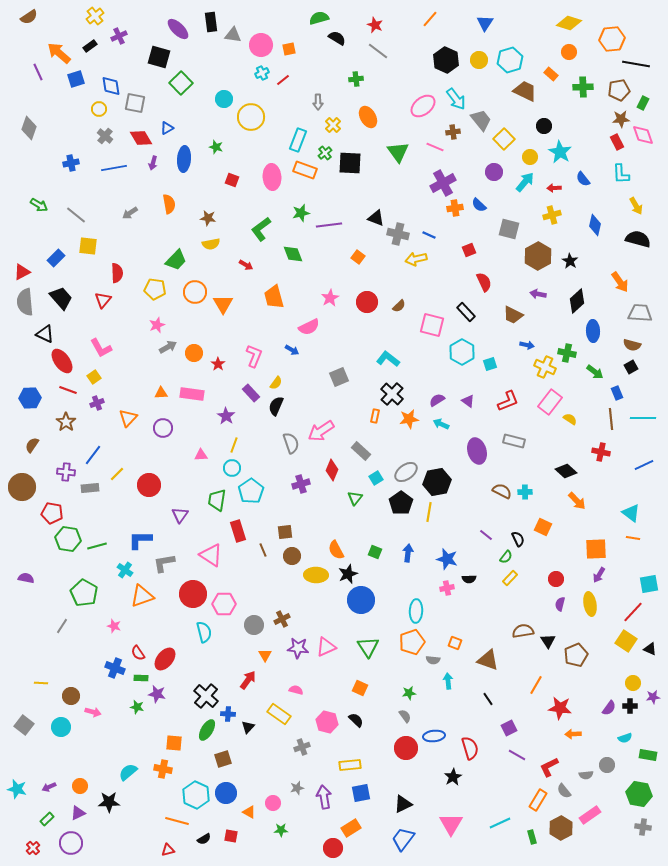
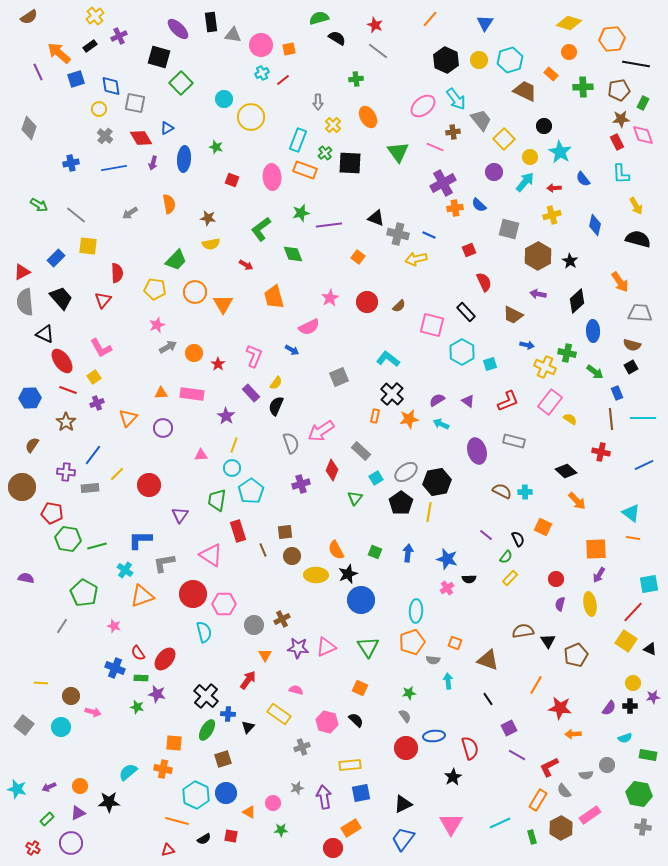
pink cross at (447, 588): rotated 24 degrees counterclockwise
red cross at (33, 848): rotated 16 degrees counterclockwise
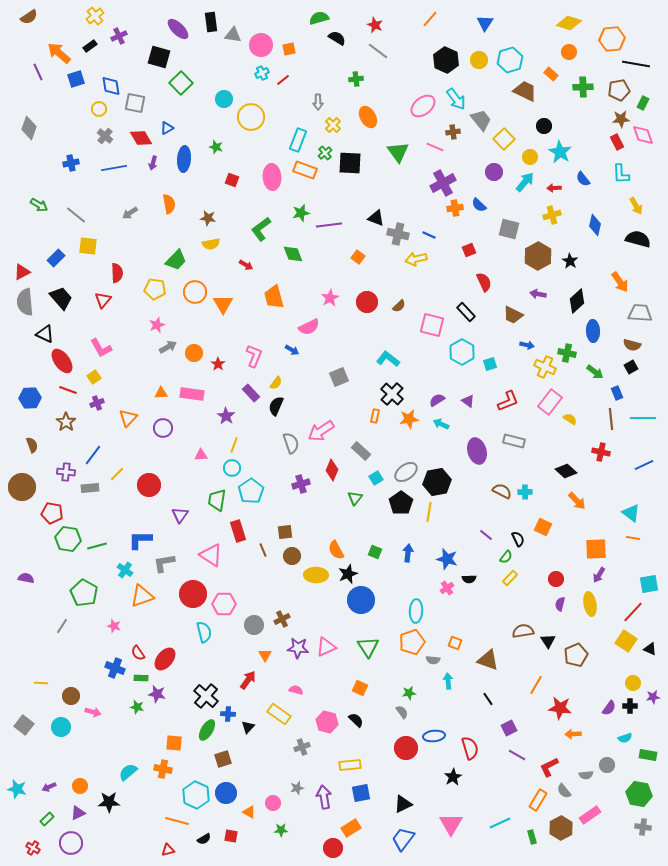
brown semicircle at (32, 445): rotated 126 degrees clockwise
gray semicircle at (405, 716): moved 3 px left, 4 px up
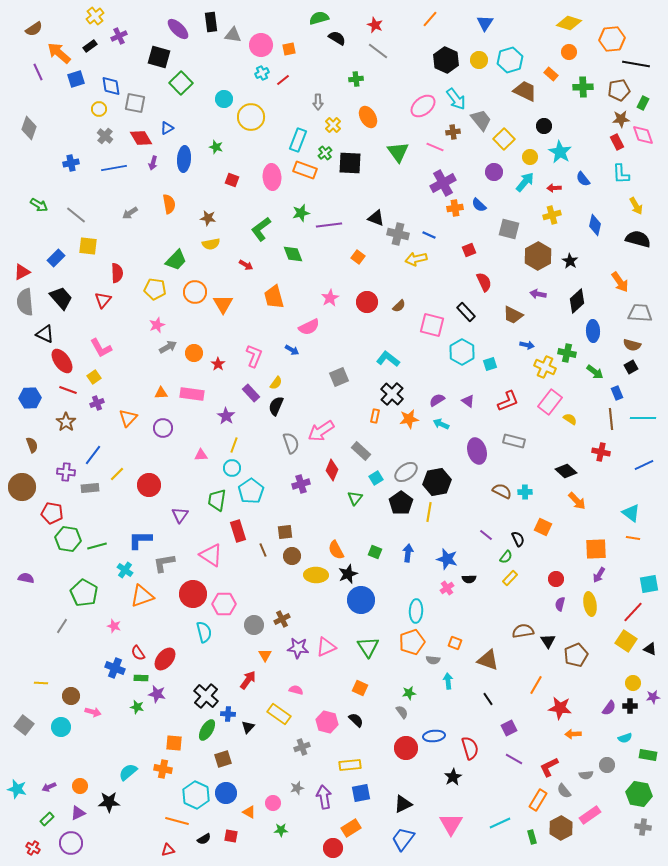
brown semicircle at (29, 17): moved 5 px right, 12 px down
purple line at (517, 755): moved 3 px left, 4 px down
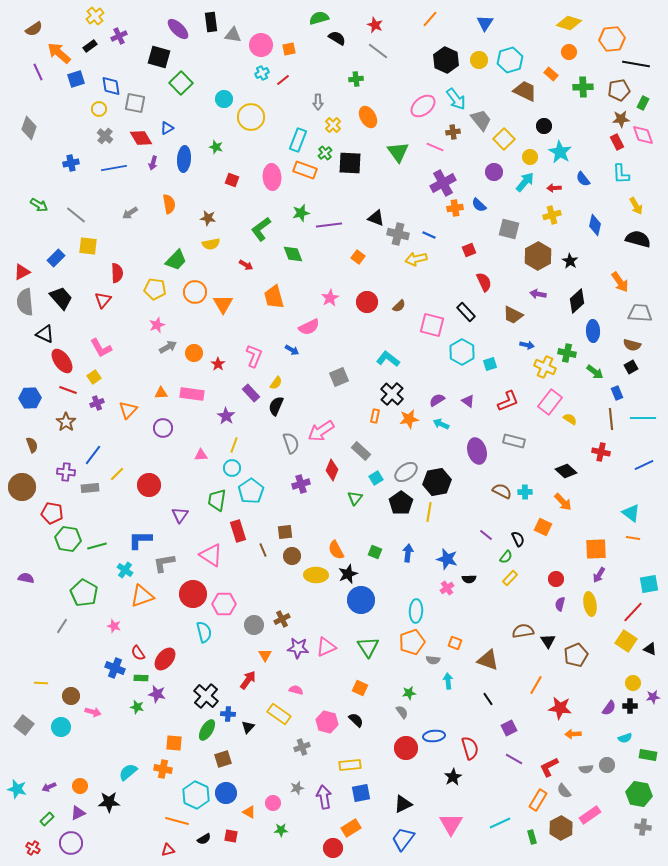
orange triangle at (128, 418): moved 8 px up
orange arrow at (577, 501): moved 14 px left, 1 px down
gray semicircle at (586, 775): moved 6 px up
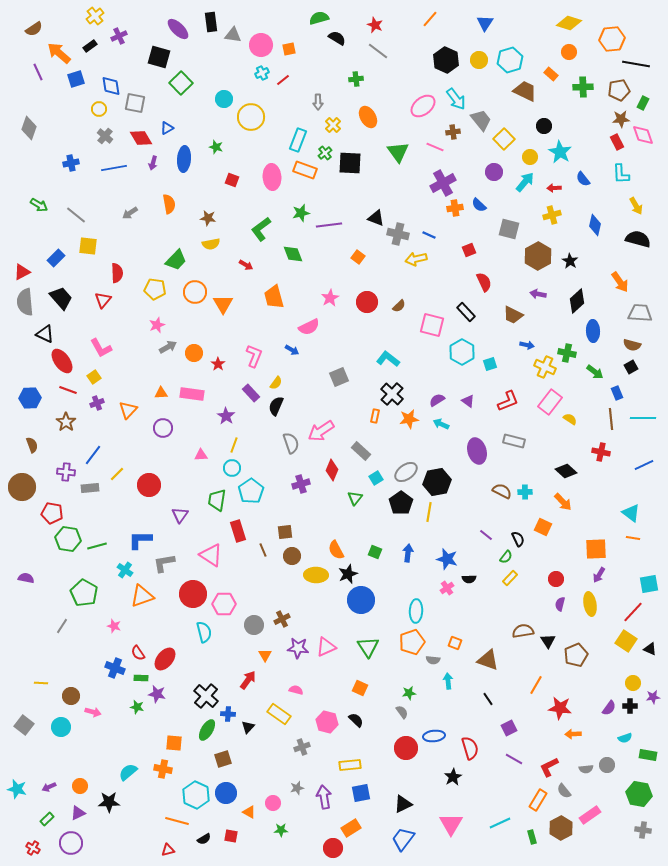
gray cross at (643, 827): moved 3 px down
